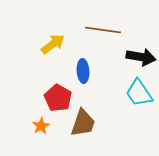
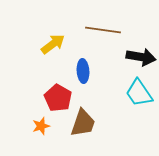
orange star: rotated 12 degrees clockwise
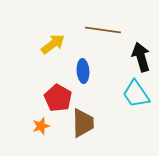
black arrow: rotated 116 degrees counterclockwise
cyan trapezoid: moved 3 px left, 1 px down
brown trapezoid: rotated 20 degrees counterclockwise
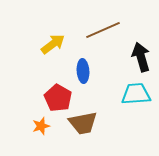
brown line: rotated 32 degrees counterclockwise
cyan trapezoid: rotated 120 degrees clockwise
brown trapezoid: rotated 80 degrees clockwise
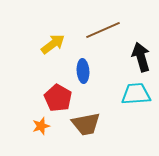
brown trapezoid: moved 3 px right, 1 px down
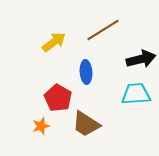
brown line: rotated 8 degrees counterclockwise
yellow arrow: moved 1 px right, 2 px up
black arrow: moved 2 px down; rotated 92 degrees clockwise
blue ellipse: moved 3 px right, 1 px down
brown trapezoid: rotated 44 degrees clockwise
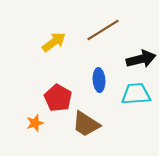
blue ellipse: moved 13 px right, 8 px down
orange star: moved 6 px left, 3 px up
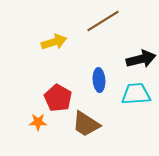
brown line: moved 9 px up
yellow arrow: rotated 20 degrees clockwise
orange star: moved 3 px right, 1 px up; rotated 18 degrees clockwise
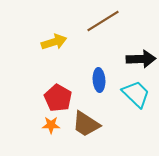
black arrow: rotated 12 degrees clockwise
cyan trapezoid: rotated 48 degrees clockwise
orange star: moved 13 px right, 3 px down
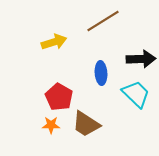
blue ellipse: moved 2 px right, 7 px up
red pentagon: moved 1 px right, 1 px up
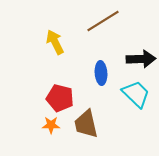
yellow arrow: moved 1 px right; rotated 100 degrees counterclockwise
red pentagon: moved 1 px right, 1 px down; rotated 16 degrees counterclockwise
brown trapezoid: rotated 44 degrees clockwise
